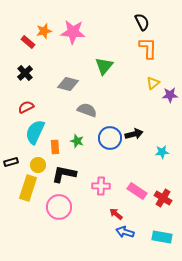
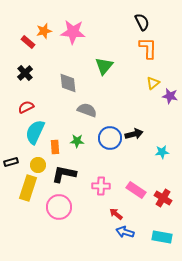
gray diamond: moved 1 px up; rotated 70 degrees clockwise
purple star: moved 1 px down; rotated 14 degrees clockwise
green star: rotated 16 degrees counterclockwise
pink rectangle: moved 1 px left, 1 px up
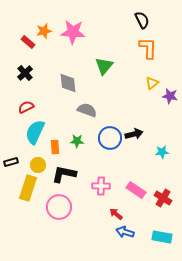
black semicircle: moved 2 px up
yellow triangle: moved 1 px left
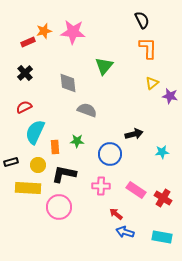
red rectangle: rotated 64 degrees counterclockwise
red semicircle: moved 2 px left
blue circle: moved 16 px down
yellow rectangle: rotated 75 degrees clockwise
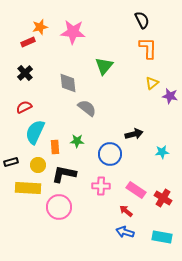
orange star: moved 4 px left, 4 px up
gray semicircle: moved 2 px up; rotated 18 degrees clockwise
red arrow: moved 10 px right, 3 px up
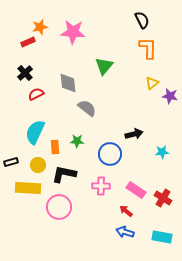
red semicircle: moved 12 px right, 13 px up
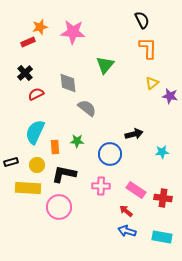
green triangle: moved 1 px right, 1 px up
yellow circle: moved 1 px left
red cross: rotated 24 degrees counterclockwise
blue arrow: moved 2 px right, 1 px up
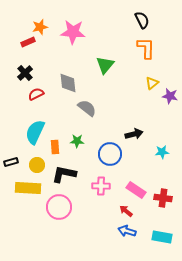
orange L-shape: moved 2 px left
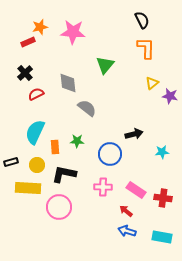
pink cross: moved 2 px right, 1 px down
